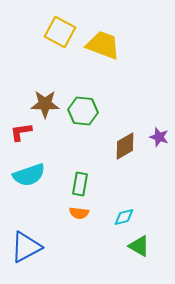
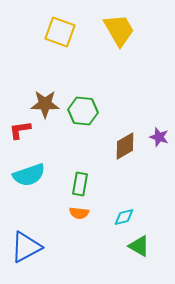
yellow square: rotated 8 degrees counterclockwise
yellow trapezoid: moved 16 px right, 15 px up; rotated 39 degrees clockwise
red L-shape: moved 1 px left, 2 px up
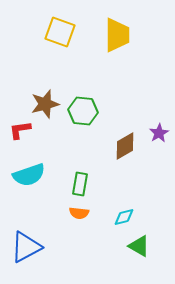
yellow trapezoid: moved 2 px left, 5 px down; rotated 30 degrees clockwise
brown star: rotated 16 degrees counterclockwise
purple star: moved 4 px up; rotated 24 degrees clockwise
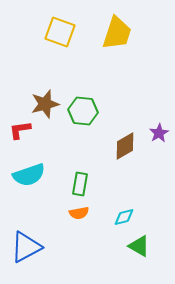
yellow trapezoid: moved 2 px up; rotated 18 degrees clockwise
orange semicircle: rotated 18 degrees counterclockwise
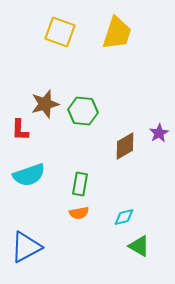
red L-shape: rotated 80 degrees counterclockwise
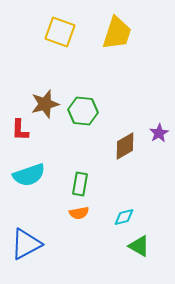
blue triangle: moved 3 px up
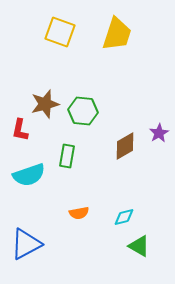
yellow trapezoid: moved 1 px down
red L-shape: rotated 10 degrees clockwise
green rectangle: moved 13 px left, 28 px up
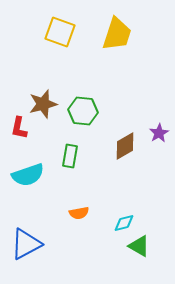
brown star: moved 2 px left
red L-shape: moved 1 px left, 2 px up
green rectangle: moved 3 px right
cyan semicircle: moved 1 px left
cyan diamond: moved 6 px down
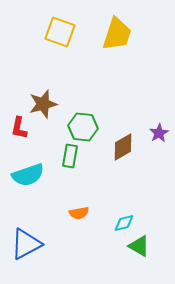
green hexagon: moved 16 px down
brown diamond: moved 2 px left, 1 px down
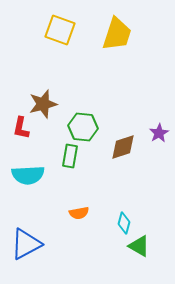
yellow square: moved 2 px up
red L-shape: moved 2 px right
brown diamond: rotated 12 degrees clockwise
cyan semicircle: rotated 16 degrees clockwise
cyan diamond: rotated 60 degrees counterclockwise
